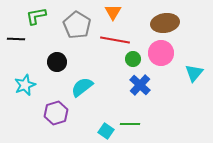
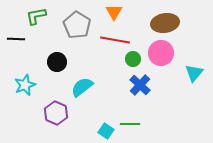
orange triangle: moved 1 px right
purple hexagon: rotated 20 degrees counterclockwise
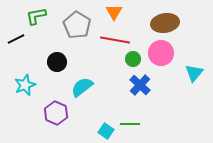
black line: rotated 30 degrees counterclockwise
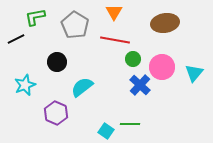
green L-shape: moved 1 px left, 1 px down
gray pentagon: moved 2 px left
pink circle: moved 1 px right, 14 px down
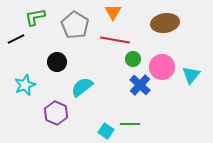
orange triangle: moved 1 px left
cyan triangle: moved 3 px left, 2 px down
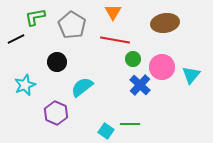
gray pentagon: moved 3 px left
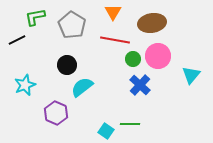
brown ellipse: moved 13 px left
black line: moved 1 px right, 1 px down
black circle: moved 10 px right, 3 px down
pink circle: moved 4 px left, 11 px up
